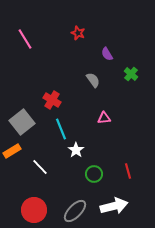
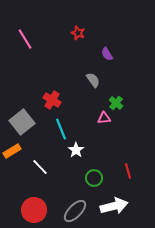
green cross: moved 15 px left, 29 px down
green circle: moved 4 px down
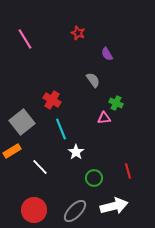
green cross: rotated 16 degrees counterclockwise
white star: moved 2 px down
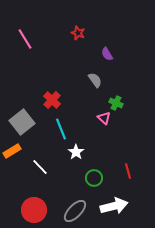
gray semicircle: moved 2 px right
red cross: rotated 12 degrees clockwise
pink triangle: rotated 48 degrees clockwise
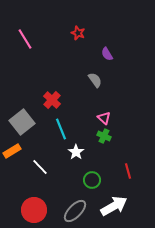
green cross: moved 12 px left, 33 px down
green circle: moved 2 px left, 2 px down
white arrow: rotated 16 degrees counterclockwise
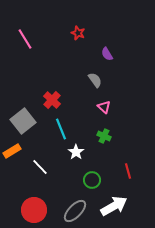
pink triangle: moved 11 px up
gray square: moved 1 px right, 1 px up
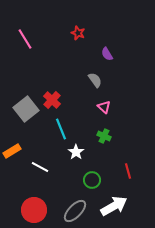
gray square: moved 3 px right, 12 px up
white line: rotated 18 degrees counterclockwise
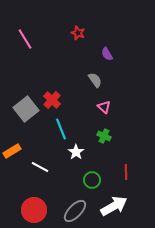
red line: moved 2 px left, 1 px down; rotated 14 degrees clockwise
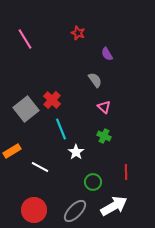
green circle: moved 1 px right, 2 px down
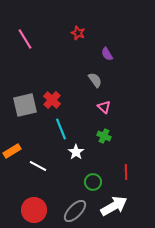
gray square: moved 1 px left, 4 px up; rotated 25 degrees clockwise
white line: moved 2 px left, 1 px up
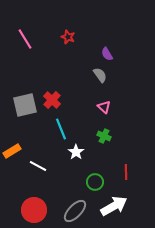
red star: moved 10 px left, 4 px down
gray semicircle: moved 5 px right, 5 px up
green circle: moved 2 px right
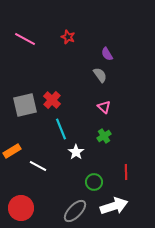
pink line: rotated 30 degrees counterclockwise
green cross: rotated 32 degrees clockwise
green circle: moved 1 px left
white arrow: rotated 12 degrees clockwise
red circle: moved 13 px left, 2 px up
